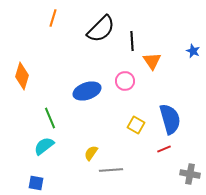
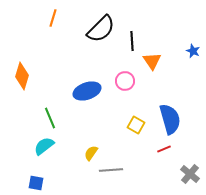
gray cross: rotated 30 degrees clockwise
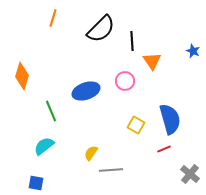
blue ellipse: moved 1 px left
green line: moved 1 px right, 7 px up
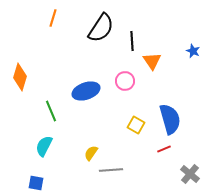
black semicircle: moved 1 px up; rotated 12 degrees counterclockwise
orange diamond: moved 2 px left, 1 px down
cyan semicircle: rotated 25 degrees counterclockwise
